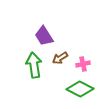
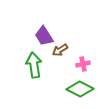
brown arrow: moved 8 px up
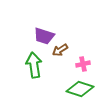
purple trapezoid: rotated 40 degrees counterclockwise
green diamond: rotated 8 degrees counterclockwise
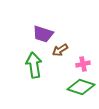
purple trapezoid: moved 1 px left, 2 px up
green diamond: moved 1 px right, 2 px up
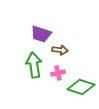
purple trapezoid: moved 2 px left
brown arrow: rotated 140 degrees counterclockwise
pink cross: moved 25 px left, 9 px down
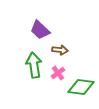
purple trapezoid: moved 1 px left, 4 px up; rotated 25 degrees clockwise
pink cross: rotated 24 degrees counterclockwise
green diamond: rotated 12 degrees counterclockwise
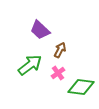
brown arrow: rotated 70 degrees counterclockwise
green arrow: moved 4 px left; rotated 60 degrees clockwise
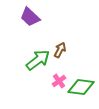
purple trapezoid: moved 10 px left, 13 px up
green arrow: moved 8 px right, 5 px up
pink cross: moved 1 px right, 8 px down
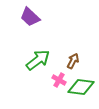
brown arrow: moved 13 px right, 11 px down
pink cross: moved 1 px up; rotated 24 degrees counterclockwise
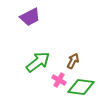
purple trapezoid: rotated 70 degrees counterclockwise
green arrow: moved 2 px down
